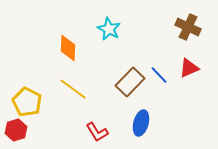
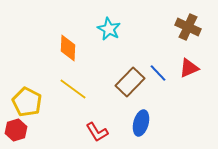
blue line: moved 1 px left, 2 px up
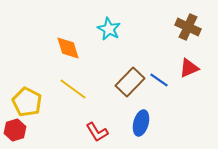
orange diamond: rotated 20 degrees counterclockwise
blue line: moved 1 px right, 7 px down; rotated 12 degrees counterclockwise
red hexagon: moved 1 px left
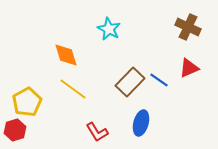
orange diamond: moved 2 px left, 7 px down
yellow pentagon: rotated 16 degrees clockwise
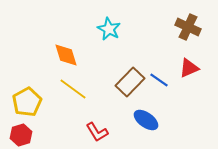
blue ellipse: moved 5 px right, 3 px up; rotated 70 degrees counterclockwise
red hexagon: moved 6 px right, 5 px down
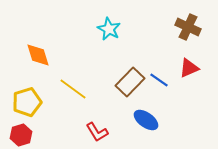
orange diamond: moved 28 px left
yellow pentagon: rotated 12 degrees clockwise
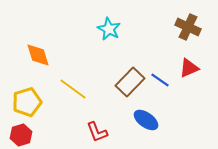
blue line: moved 1 px right
red L-shape: rotated 10 degrees clockwise
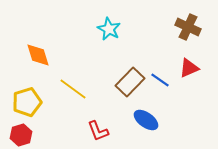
red L-shape: moved 1 px right, 1 px up
